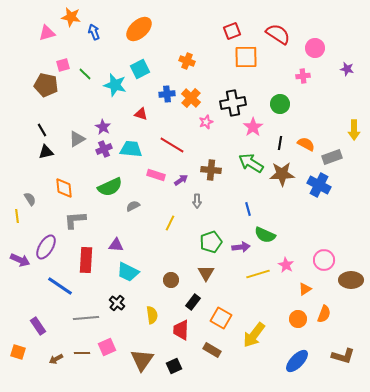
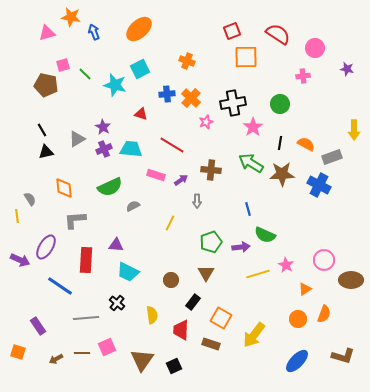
brown rectangle at (212, 350): moved 1 px left, 6 px up; rotated 12 degrees counterclockwise
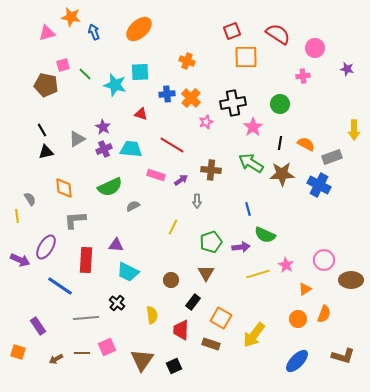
cyan square at (140, 69): moved 3 px down; rotated 24 degrees clockwise
yellow line at (170, 223): moved 3 px right, 4 px down
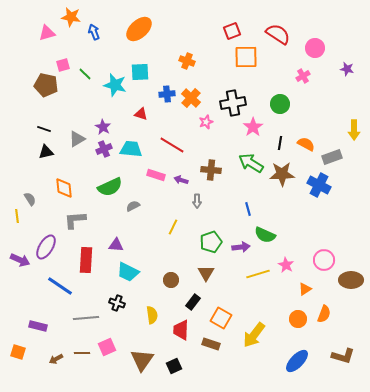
pink cross at (303, 76): rotated 24 degrees counterclockwise
black line at (42, 130): moved 2 px right, 1 px up; rotated 40 degrees counterclockwise
purple arrow at (181, 180): rotated 128 degrees counterclockwise
black cross at (117, 303): rotated 21 degrees counterclockwise
purple rectangle at (38, 326): rotated 42 degrees counterclockwise
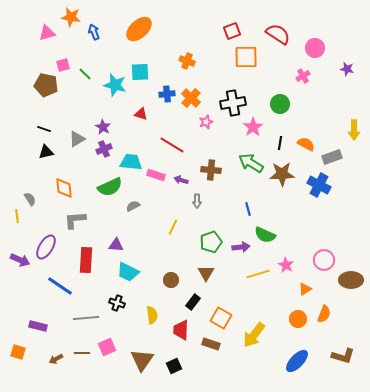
cyan trapezoid at (131, 149): moved 13 px down
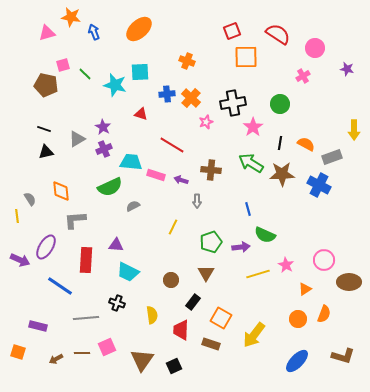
orange diamond at (64, 188): moved 3 px left, 3 px down
brown ellipse at (351, 280): moved 2 px left, 2 px down
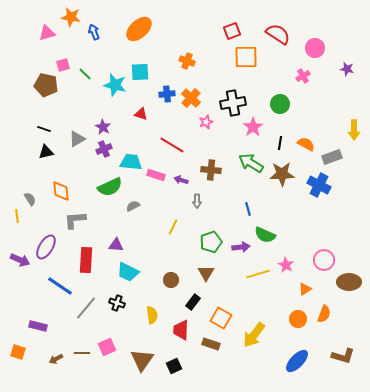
gray line at (86, 318): moved 10 px up; rotated 45 degrees counterclockwise
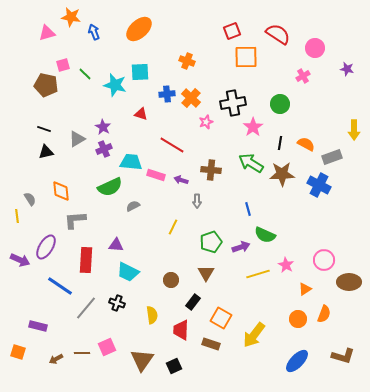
purple arrow at (241, 247): rotated 12 degrees counterclockwise
